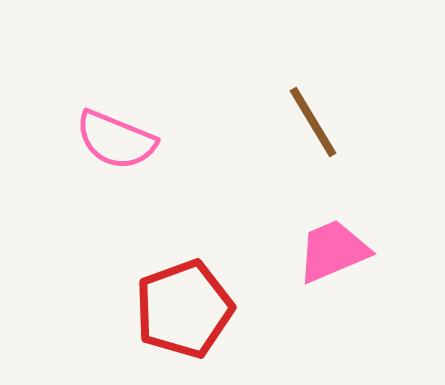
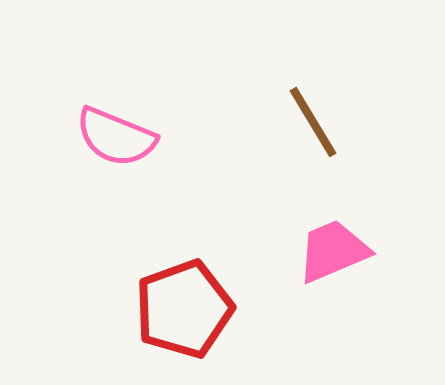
pink semicircle: moved 3 px up
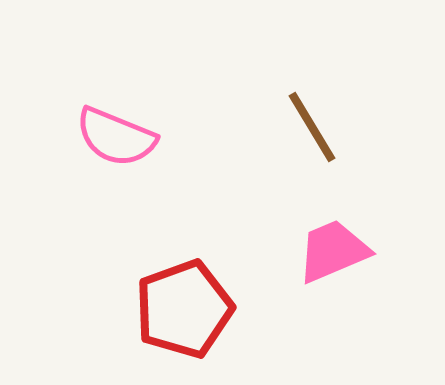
brown line: moved 1 px left, 5 px down
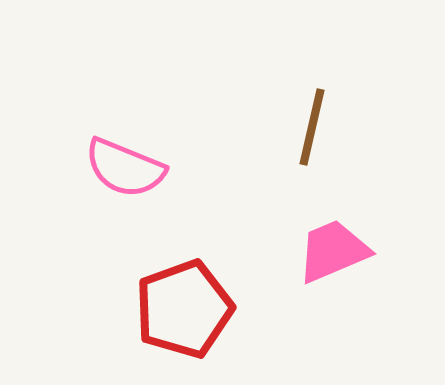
brown line: rotated 44 degrees clockwise
pink semicircle: moved 9 px right, 31 px down
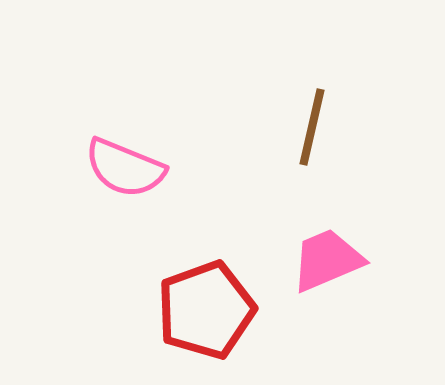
pink trapezoid: moved 6 px left, 9 px down
red pentagon: moved 22 px right, 1 px down
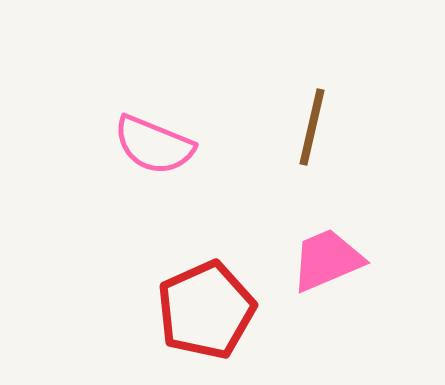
pink semicircle: moved 29 px right, 23 px up
red pentagon: rotated 4 degrees counterclockwise
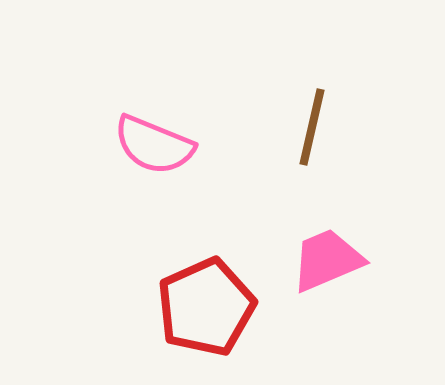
red pentagon: moved 3 px up
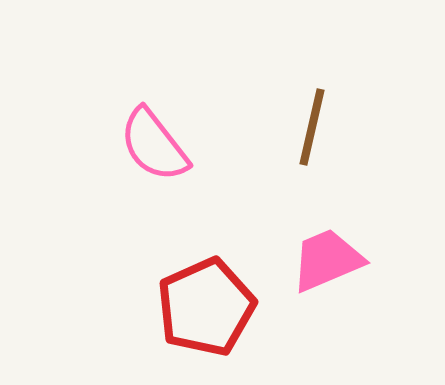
pink semicircle: rotated 30 degrees clockwise
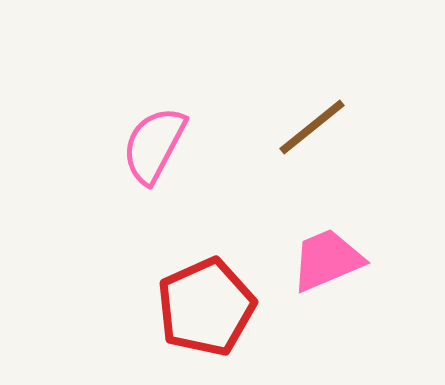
brown line: rotated 38 degrees clockwise
pink semicircle: rotated 66 degrees clockwise
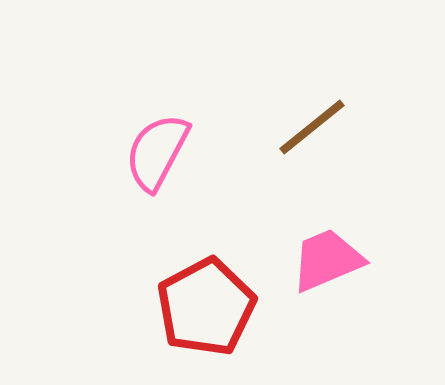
pink semicircle: moved 3 px right, 7 px down
red pentagon: rotated 4 degrees counterclockwise
